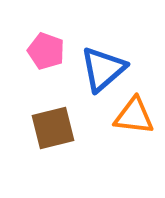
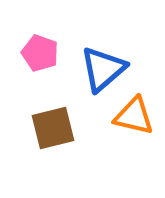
pink pentagon: moved 6 px left, 2 px down
orange triangle: rotated 6 degrees clockwise
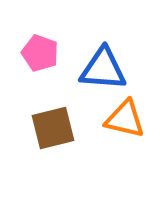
blue triangle: rotated 45 degrees clockwise
orange triangle: moved 9 px left, 3 px down
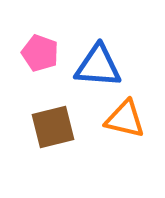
blue triangle: moved 5 px left, 3 px up
brown square: moved 1 px up
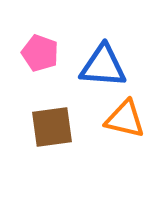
blue triangle: moved 5 px right
brown square: moved 1 px left; rotated 6 degrees clockwise
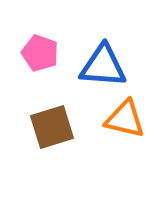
brown square: rotated 9 degrees counterclockwise
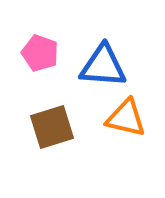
orange triangle: moved 1 px right, 1 px up
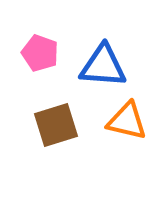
orange triangle: moved 1 px right, 3 px down
brown square: moved 4 px right, 2 px up
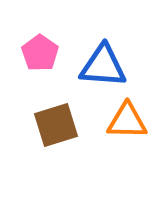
pink pentagon: rotated 15 degrees clockwise
orange triangle: rotated 12 degrees counterclockwise
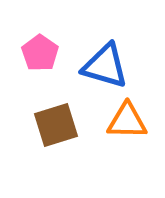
blue triangle: moved 2 px right; rotated 12 degrees clockwise
